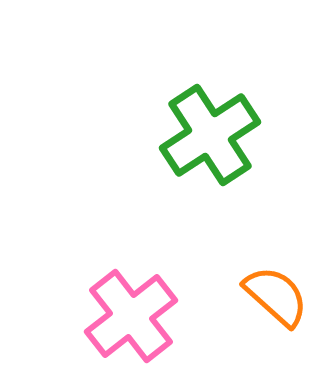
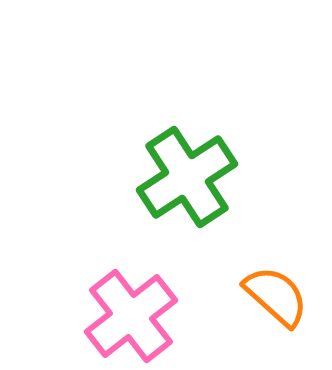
green cross: moved 23 px left, 42 px down
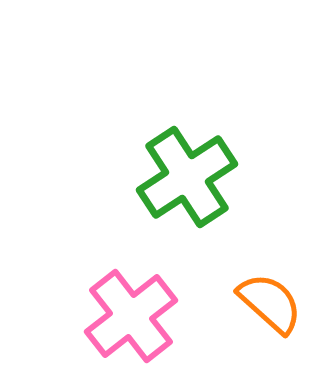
orange semicircle: moved 6 px left, 7 px down
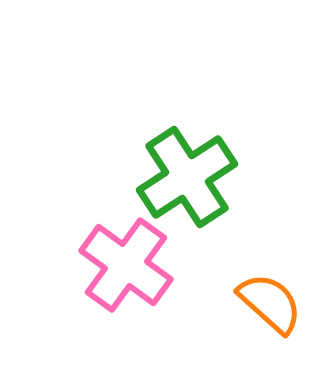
pink cross: moved 5 px left, 51 px up; rotated 16 degrees counterclockwise
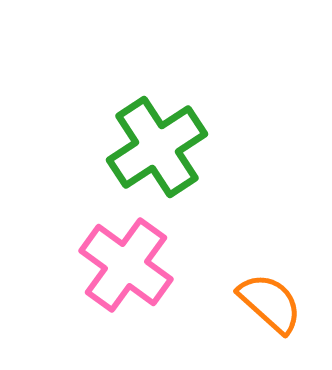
green cross: moved 30 px left, 30 px up
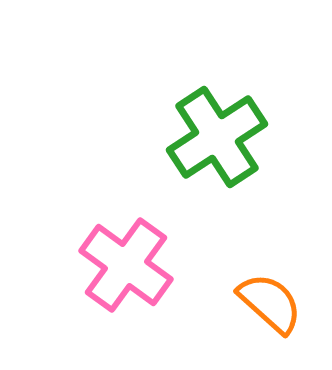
green cross: moved 60 px right, 10 px up
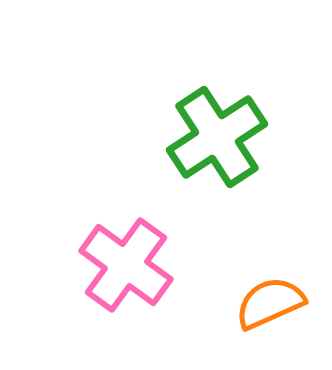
orange semicircle: rotated 66 degrees counterclockwise
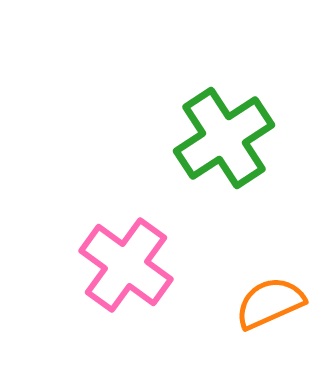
green cross: moved 7 px right, 1 px down
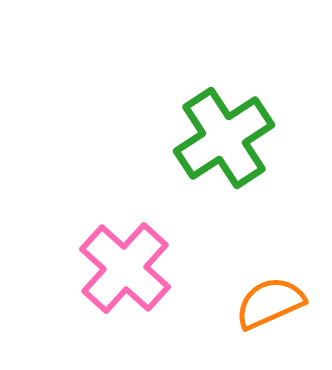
pink cross: moved 1 px left, 3 px down; rotated 6 degrees clockwise
